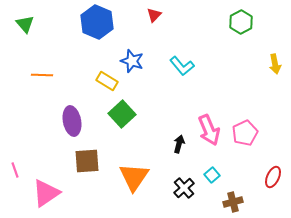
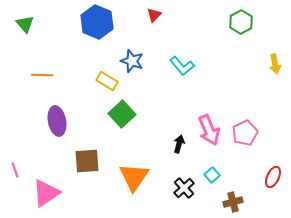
purple ellipse: moved 15 px left
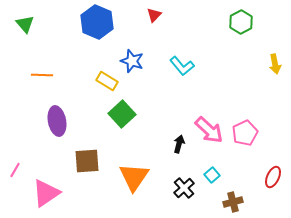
pink arrow: rotated 24 degrees counterclockwise
pink line: rotated 49 degrees clockwise
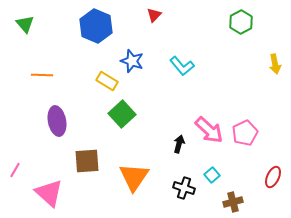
blue hexagon: moved 1 px left, 4 px down
black cross: rotated 30 degrees counterclockwise
pink triangle: moved 3 px right; rotated 44 degrees counterclockwise
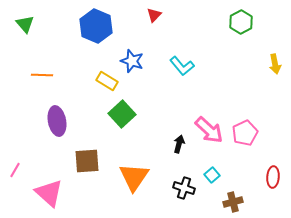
red ellipse: rotated 20 degrees counterclockwise
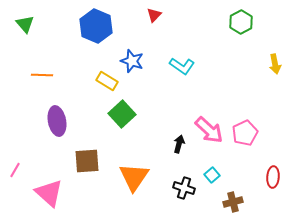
cyan L-shape: rotated 15 degrees counterclockwise
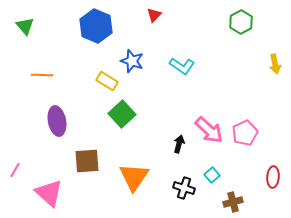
green triangle: moved 2 px down
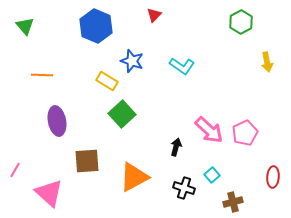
yellow arrow: moved 8 px left, 2 px up
black arrow: moved 3 px left, 3 px down
orange triangle: rotated 28 degrees clockwise
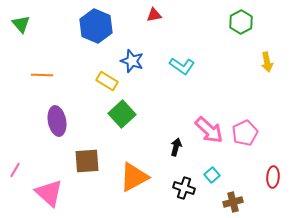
red triangle: rotated 35 degrees clockwise
green triangle: moved 4 px left, 2 px up
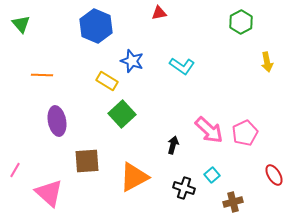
red triangle: moved 5 px right, 2 px up
black arrow: moved 3 px left, 2 px up
red ellipse: moved 1 px right, 2 px up; rotated 35 degrees counterclockwise
